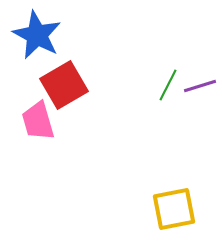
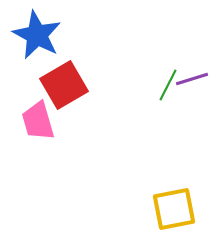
purple line: moved 8 px left, 7 px up
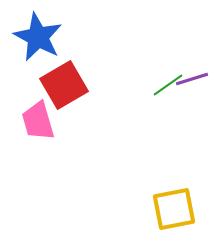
blue star: moved 1 px right, 2 px down
green line: rotated 28 degrees clockwise
